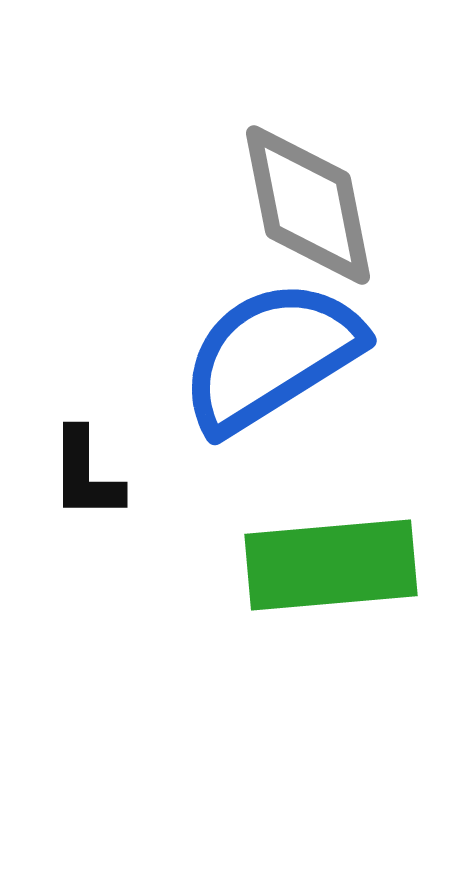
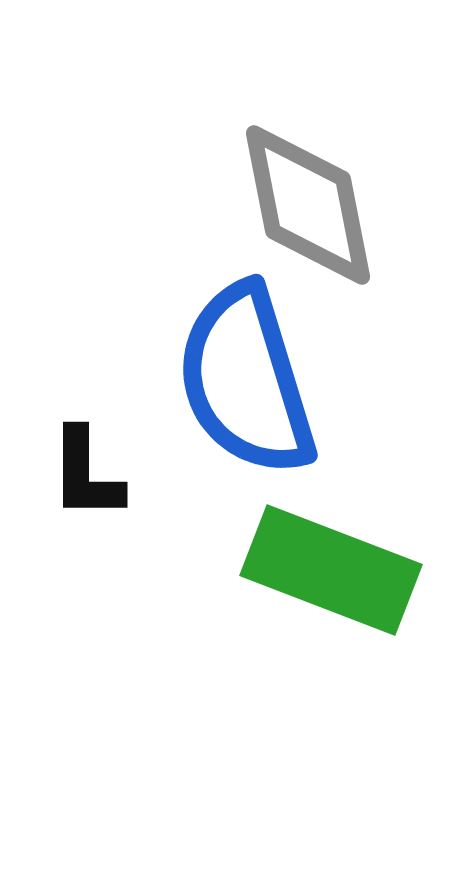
blue semicircle: moved 25 px left, 24 px down; rotated 75 degrees counterclockwise
green rectangle: moved 5 px down; rotated 26 degrees clockwise
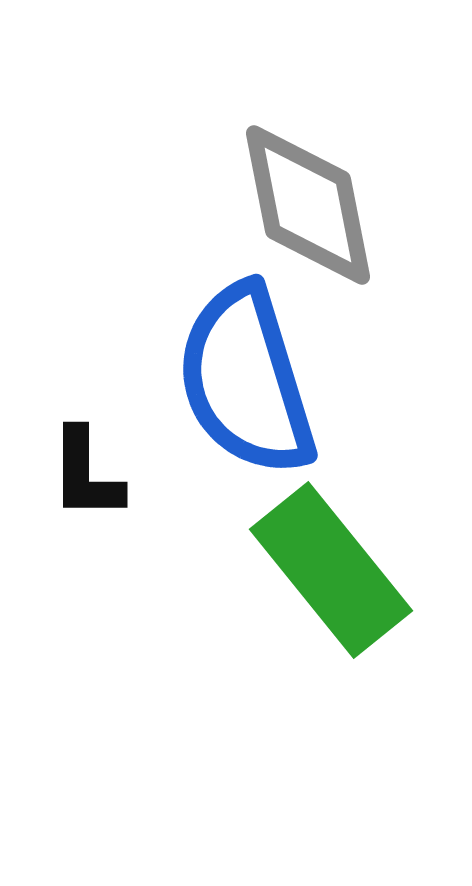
green rectangle: rotated 30 degrees clockwise
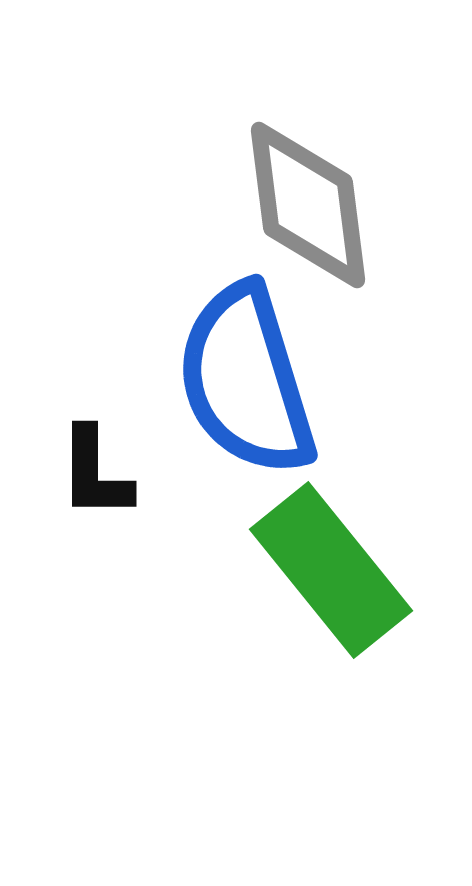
gray diamond: rotated 4 degrees clockwise
black L-shape: moved 9 px right, 1 px up
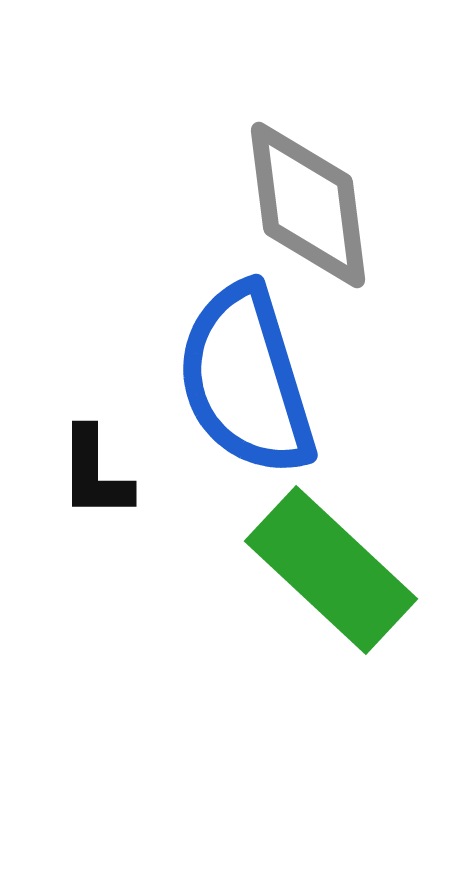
green rectangle: rotated 8 degrees counterclockwise
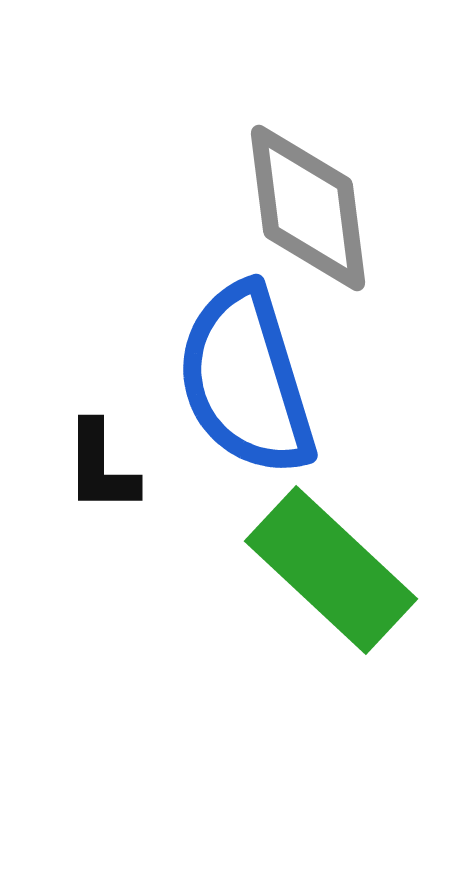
gray diamond: moved 3 px down
black L-shape: moved 6 px right, 6 px up
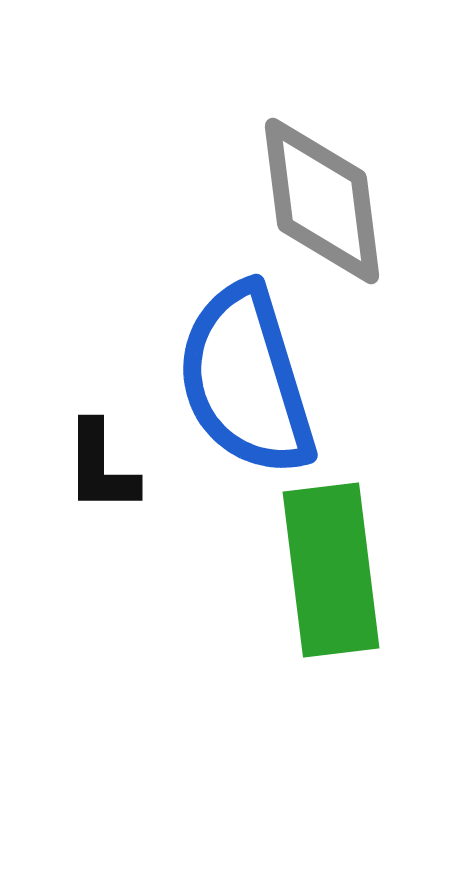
gray diamond: moved 14 px right, 7 px up
green rectangle: rotated 40 degrees clockwise
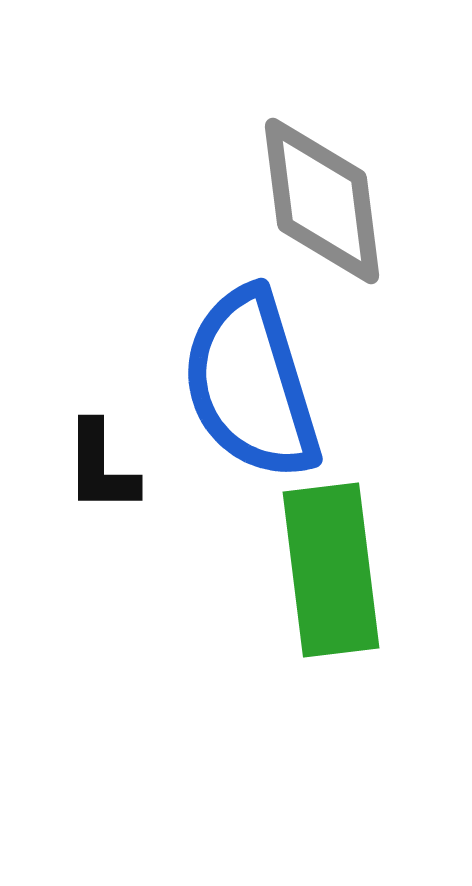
blue semicircle: moved 5 px right, 4 px down
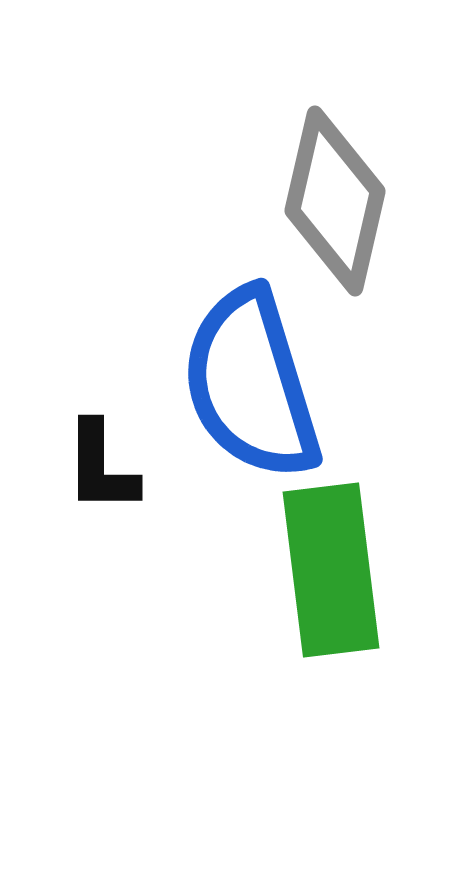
gray diamond: moved 13 px right; rotated 20 degrees clockwise
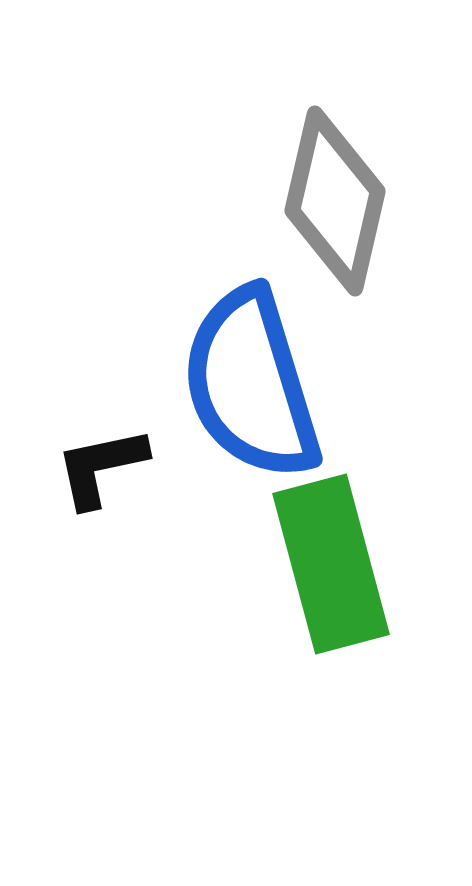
black L-shape: rotated 78 degrees clockwise
green rectangle: moved 6 px up; rotated 8 degrees counterclockwise
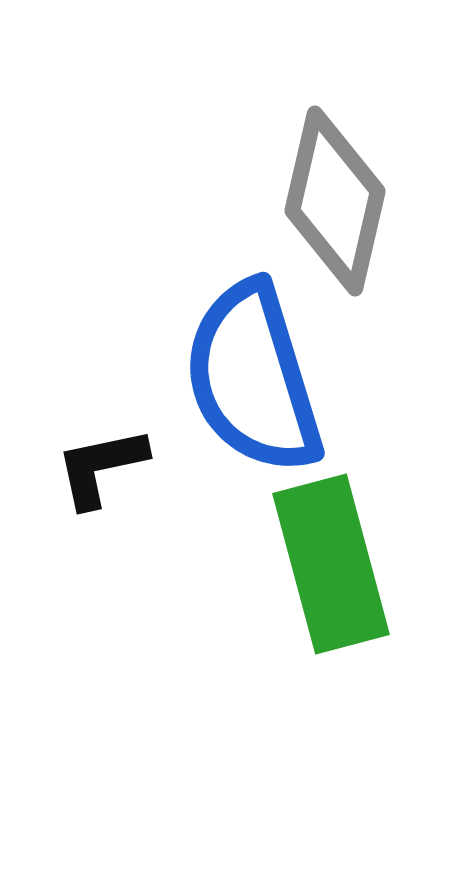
blue semicircle: moved 2 px right, 6 px up
